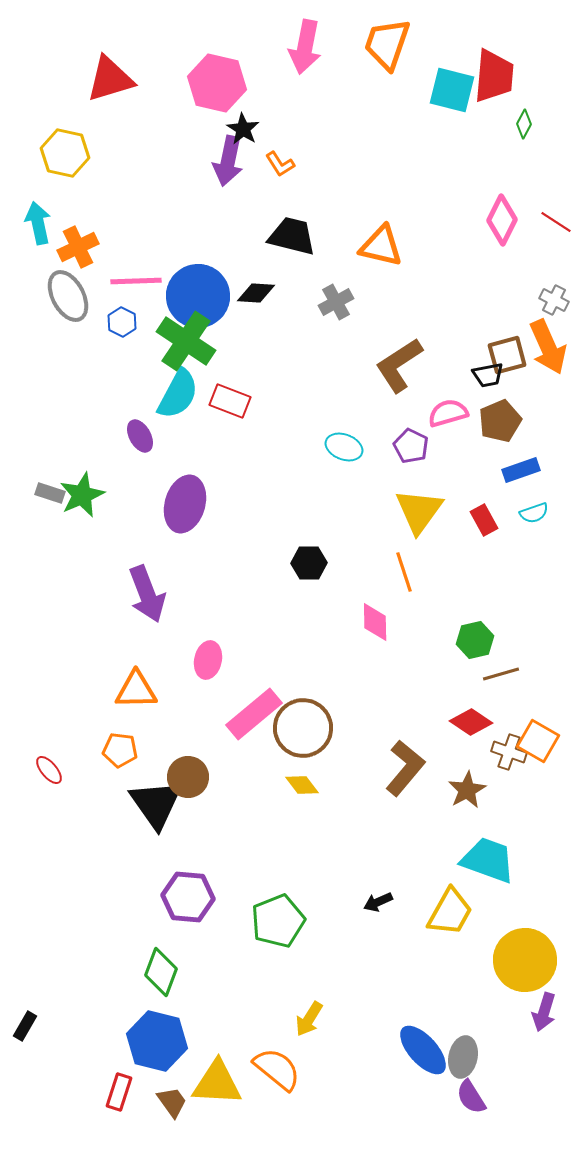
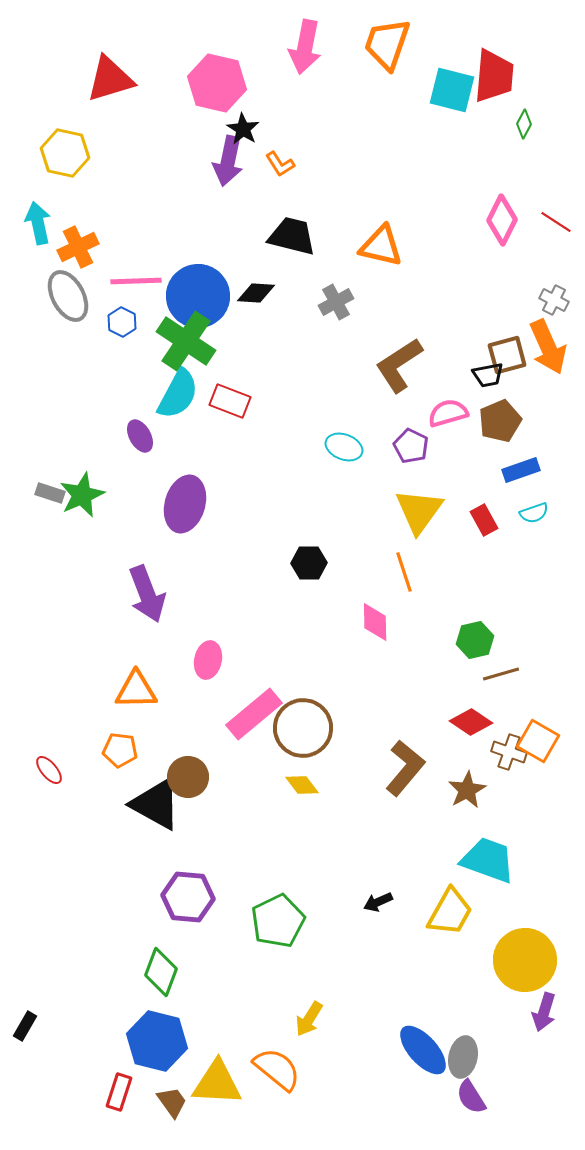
black triangle at (156, 804): rotated 26 degrees counterclockwise
green pentagon at (278, 921): rotated 4 degrees counterclockwise
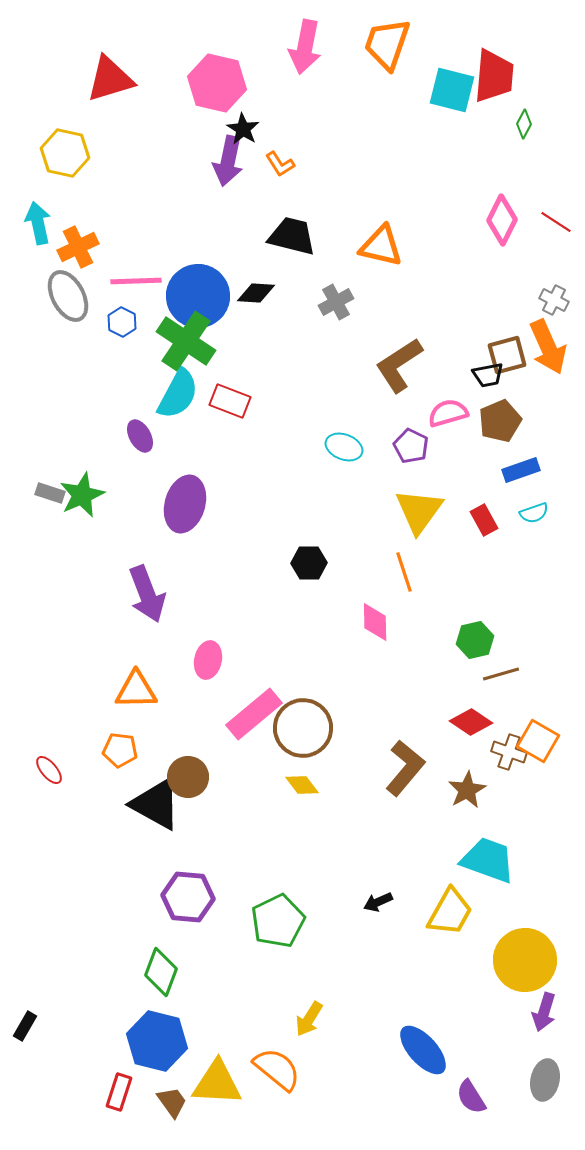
gray ellipse at (463, 1057): moved 82 px right, 23 px down
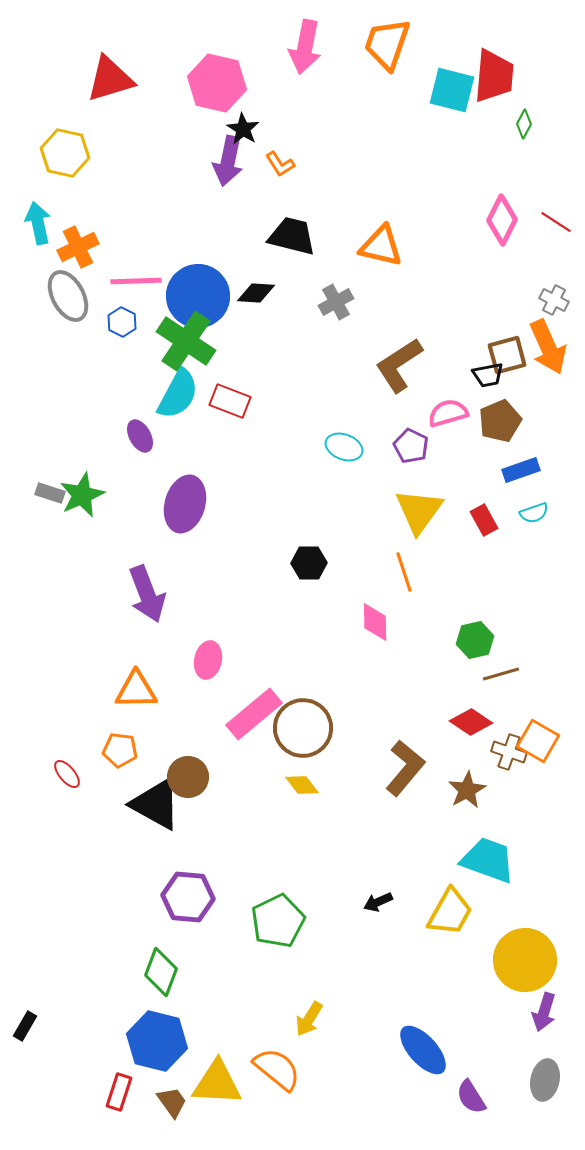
red ellipse at (49, 770): moved 18 px right, 4 px down
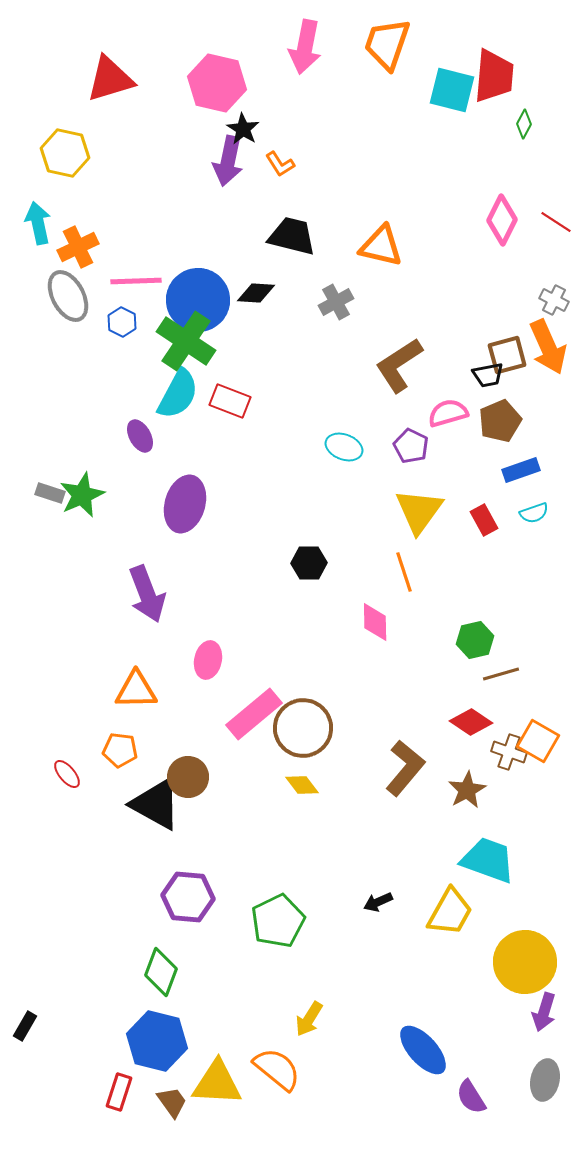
blue circle at (198, 296): moved 4 px down
yellow circle at (525, 960): moved 2 px down
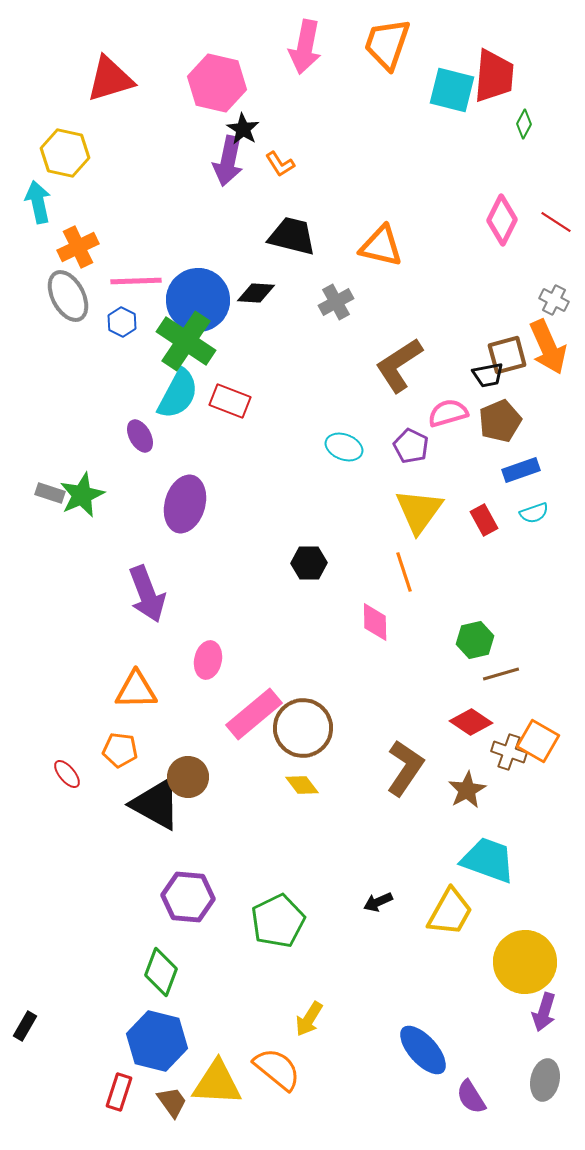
cyan arrow at (38, 223): moved 21 px up
brown L-shape at (405, 768): rotated 6 degrees counterclockwise
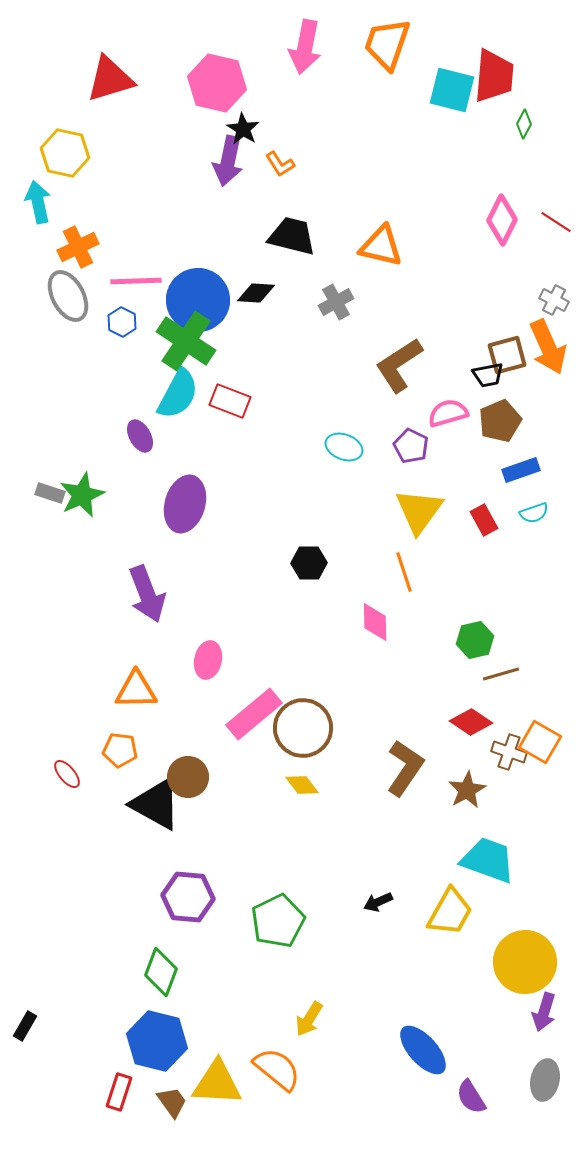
orange square at (538, 741): moved 2 px right, 1 px down
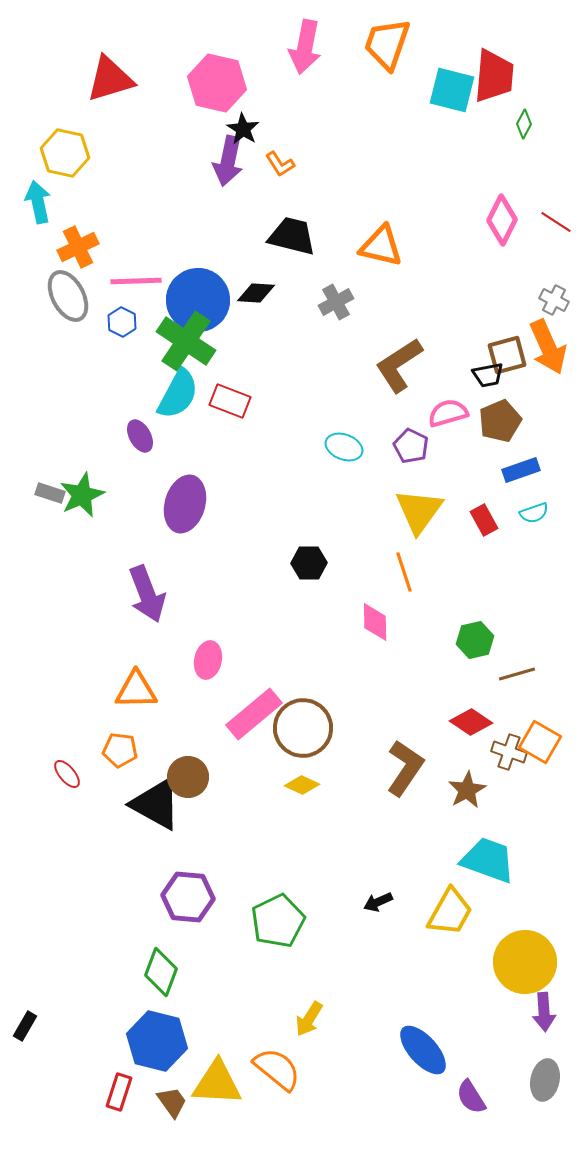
brown line at (501, 674): moved 16 px right
yellow diamond at (302, 785): rotated 28 degrees counterclockwise
purple arrow at (544, 1012): rotated 21 degrees counterclockwise
